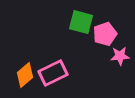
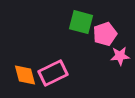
orange diamond: rotated 65 degrees counterclockwise
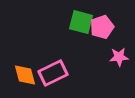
pink pentagon: moved 3 px left, 7 px up
pink star: moved 1 px left, 1 px down
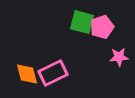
green square: moved 1 px right
orange diamond: moved 2 px right, 1 px up
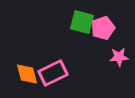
pink pentagon: moved 1 px right, 1 px down
